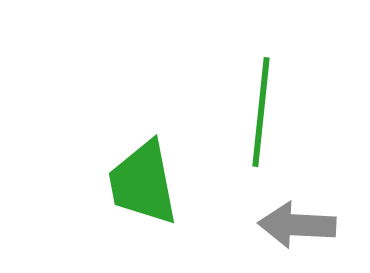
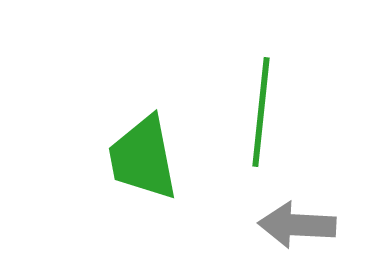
green trapezoid: moved 25 px up
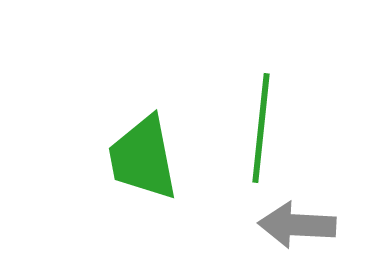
green line: moved 16 px down
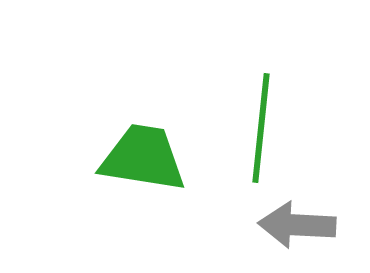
green trapezoid: rotated 110 degrees clockwise
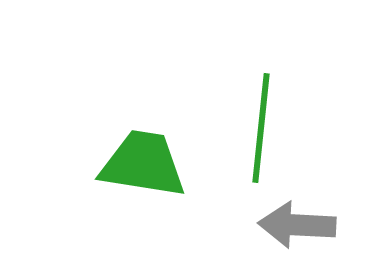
green trapezoid: moved 6 px down
